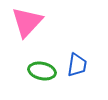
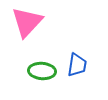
green ellipse: rotated 8 degrees counterclockwise
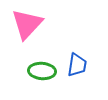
pink triangle: moved 2 px down
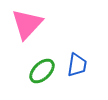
green ellipse: rotated 48 degrees counterclockwise
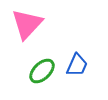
blue trapezoid: rotated 15 degrees clockwise
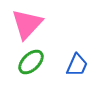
green ellipse: moved 11 px left, 9 px up
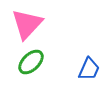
blue trapezoid: moved 12 px right, 4 px down
